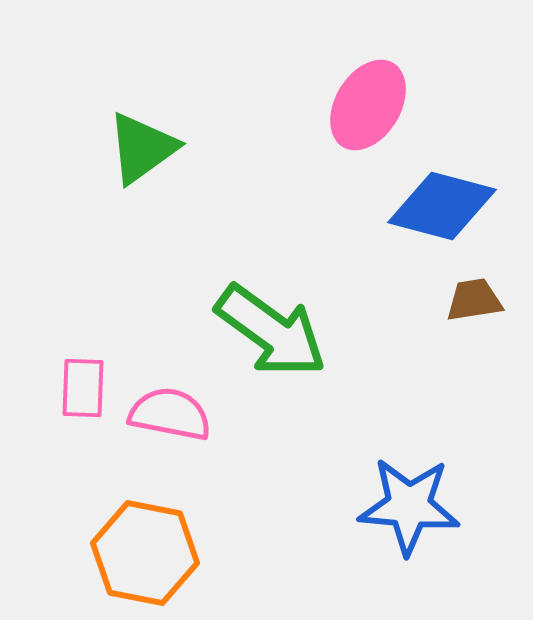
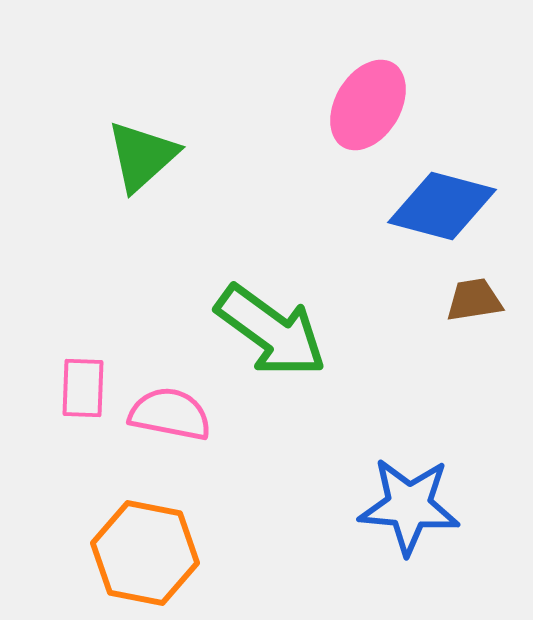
green triangle: moved 8 px down; rotated 6 degrees counterclockwise
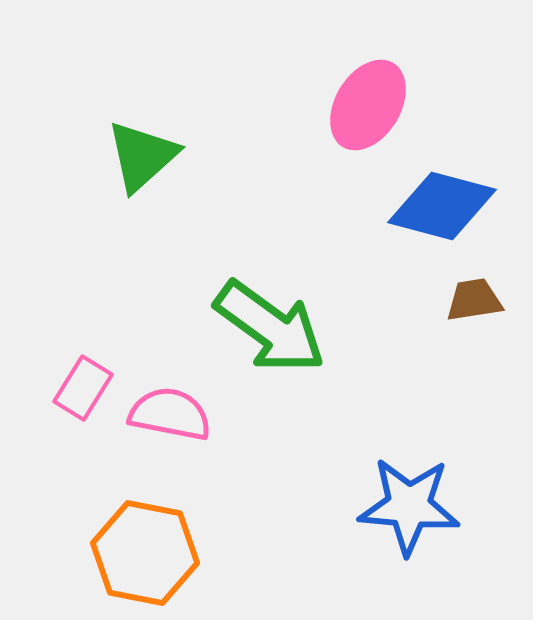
green arrow: moved 1 px left, 4 px up
pink rectangle: rotated 30 degrees clockwise
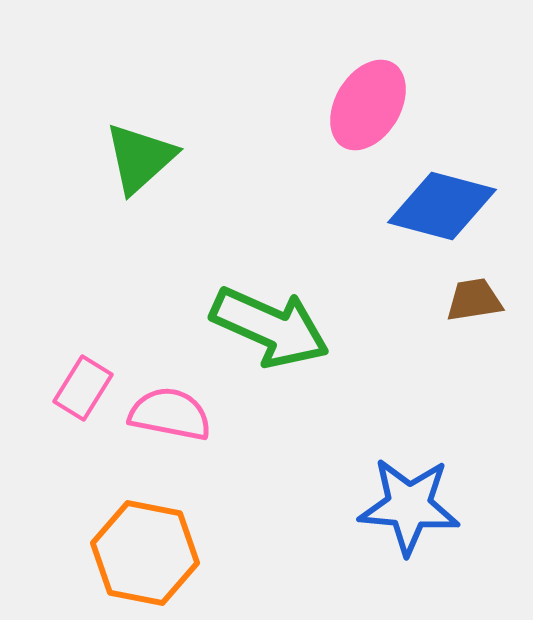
green triangle: moved 2 px left, 2 px down
green arrow: rotated 12 degrees counterclockwise
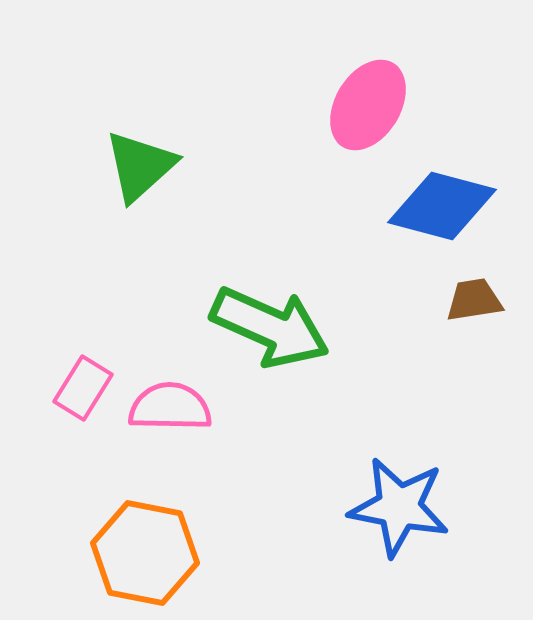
green triangle: moved 8 px down
pink semicircle: moved 7 px up; rotated 10 degrees counterclockwise
blue star: moved 10 px left, 1 px down; rotated 6 degrees clockwise
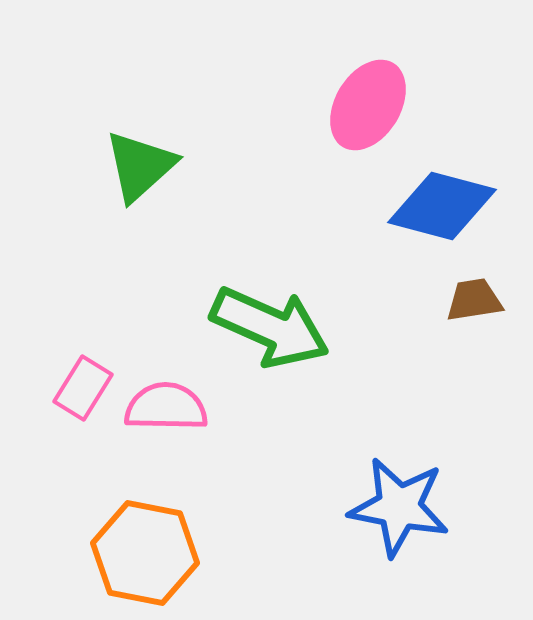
pink semicircle: moved 4 px left
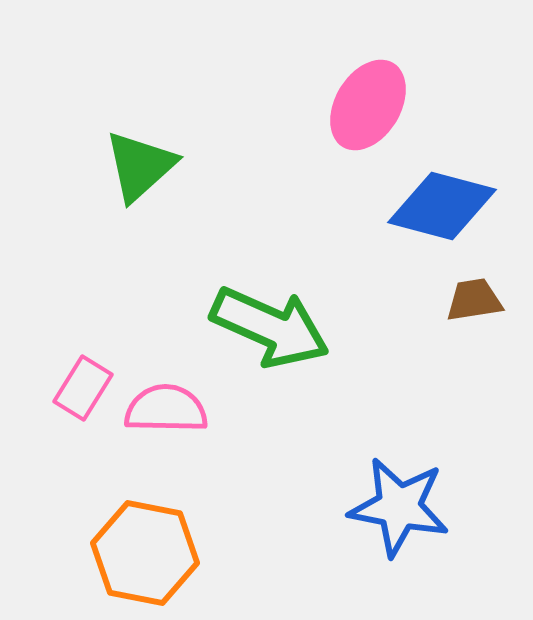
pink semicircle: moved 2 px down
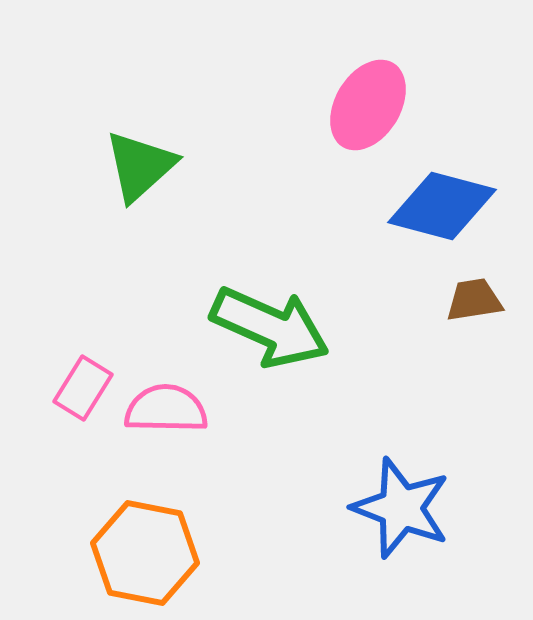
blue star: moved 2 px right, 1 px down; rotated 10 degrees clockwise
